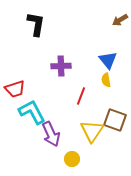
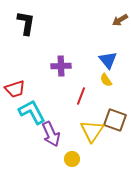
black L-shape: moved 10 px left, 1 px up
yellow semicircle: rotated 24 degrees counterclockwise
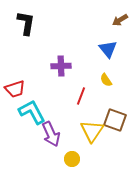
blue triangle: moved 11 px up
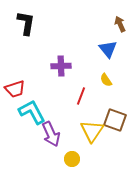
brown arrow: moved 4 px down; rotated 98 degrees clockwise
